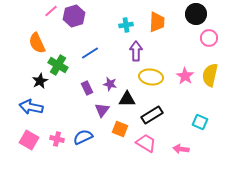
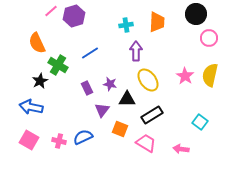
yellow ellipse: moved 3 px left, 3 px down; rotated 45 degrees clockwise
cyan square: rotated 14 degrees clockwise
pink cross: moved 2 px right, 2 px down
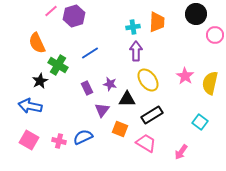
cyan cross: moved 7 px right, 2 px down
pink circle: moved 6 px right, 3 px up
yellow semicircle: moved 8 px down
blue arrow: moved 1 px left, 1 px up
pink arrow: moved 3 px down; rotated 63 degrees counterclockwise
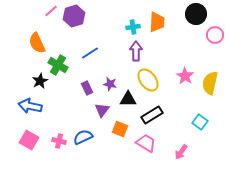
black triangle: moved 1 px right
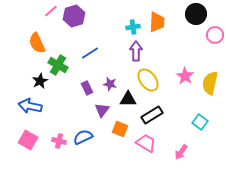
pink square: moved 1 px left
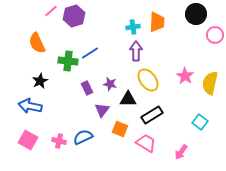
green cross: moved 10 px right, 4 px up; rotated 24 degrees counterclockwise
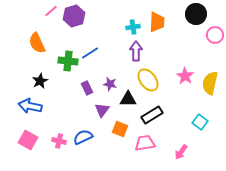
pink trapezoid: moved 1 px left; rotated 40 degrees counterclockwise
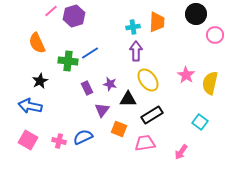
pink star: moved 1 px right, 1 px up
orange square: moved 1 px left
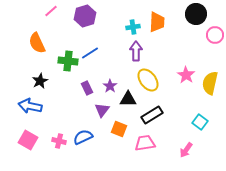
purple hexagon: moved 11 px right
purple star: moved 2 px down; rotated 24 degrees clockwise
pink arrow: moved 5 px right, 2 px up
